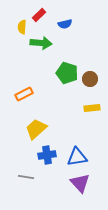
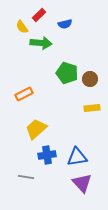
yellow semicircle: rotated 40 degrees counterclockwise
purple triangle: moved 2 px right
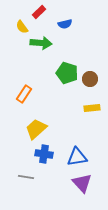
red rectangle: moved 3 px up
orange rectangle: rotated 30 degrees counterclockwise
blue cross: moved 3 px left, 1 px up; rotated 18 degrees clockwise
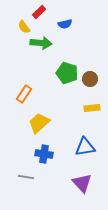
yellow semicircle: moved 2 px right
yellow trapezoid: moved 3 px right, 6 px up
blue triangle: moved 8 px right, 10 px up
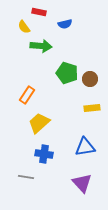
red rectangle: rotated 56 degrees clockwise
green arrow: moved 3 px down
orange rectangle: moved 3 px right, 1 px down
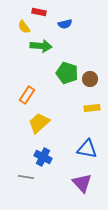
blue triangle: moved 2 px right, 2 px down; rotated 20 degrees clockwise
blue cross: moved 1 px left, 3 px down; rotated 18 degrees clockwise
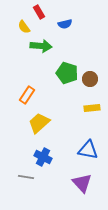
red rectangle: rotated 48 degrees clockwise
blue triangle: moved 1 px right, 1 px down
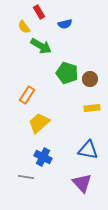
green arrow: rotated 25 degrees clockwise
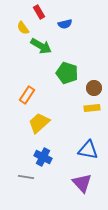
yellow semicircle: moved 1 px left, 1 px down
brown circle: moved 4 px right, 9 px down
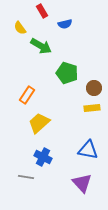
red rectangle: moved 3 px right, 1 px up
yellow semicircle: moved 3 px left
